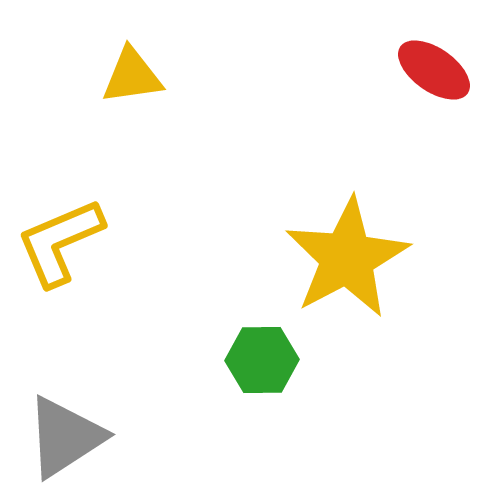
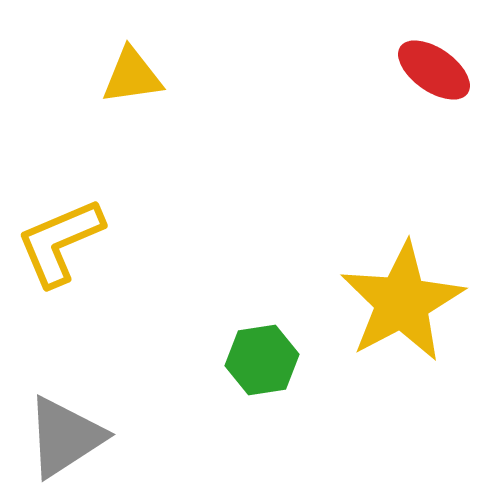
yellow star: moved 55 px right, 44 px down
green hexagon: rotated 8 degrees counterclockwise
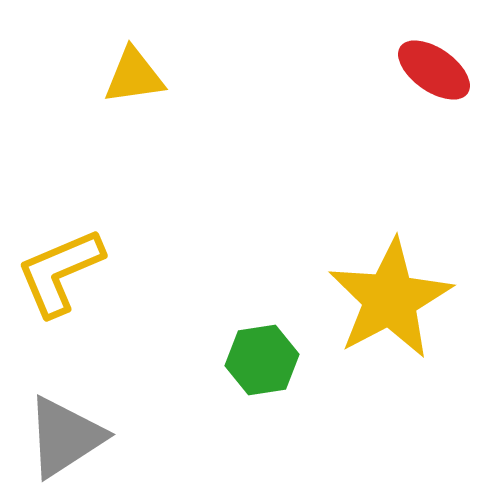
yellow triangle: moved 2 px right
yellow L-shape: moved 30 px down
yellow star: moved 12 px left, 3 px up
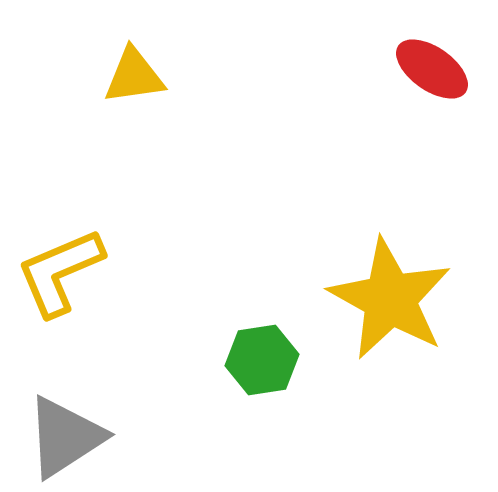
red ellipse: moved 2 px left, 1 px up
yellow star: rotated 15 degrees counterclockwise
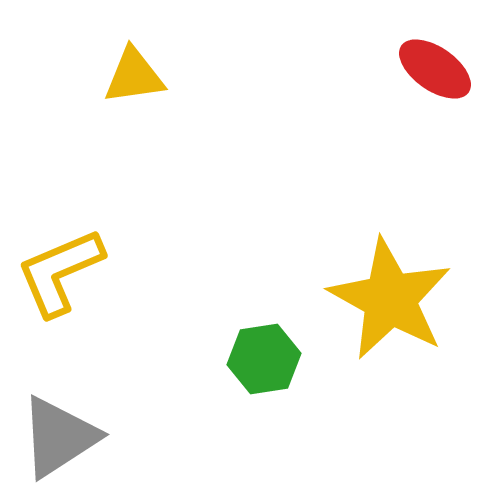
red ellipse: moved 3 px right
green hexagon: moved 2 px right, 1 px up
gray triangle: moved 6 px left
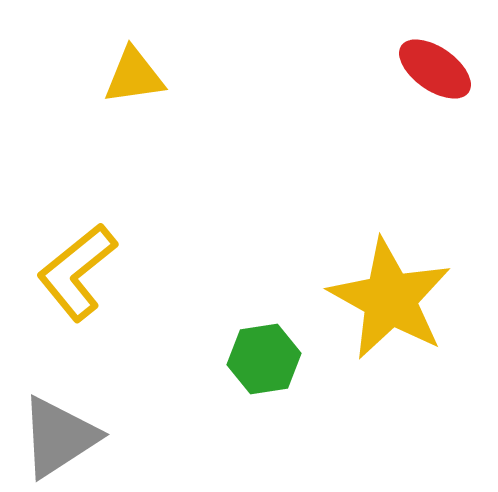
yellow L-shape: moved 17 px right; rotated 16 degrees counterclockwise
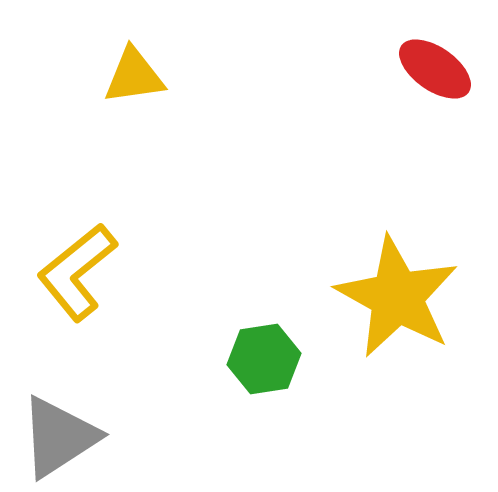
yellow star: moved 7 px right, 2 px up
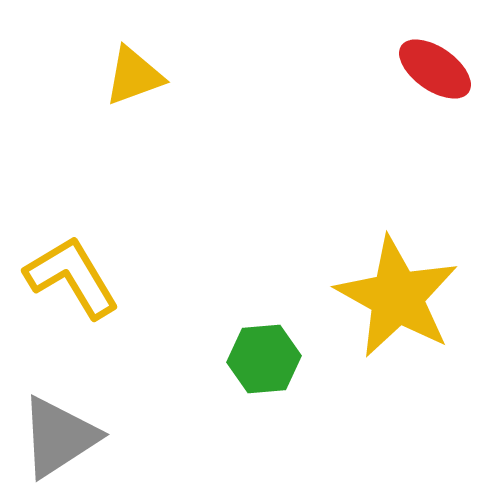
yellow triangle: rotated 12 degrees counterclockwise
yellow L-shape: moved 5 px left, 5 px down; rotated 98 degrees clockwise
green hexagon: rotated 4 degrees clockwise
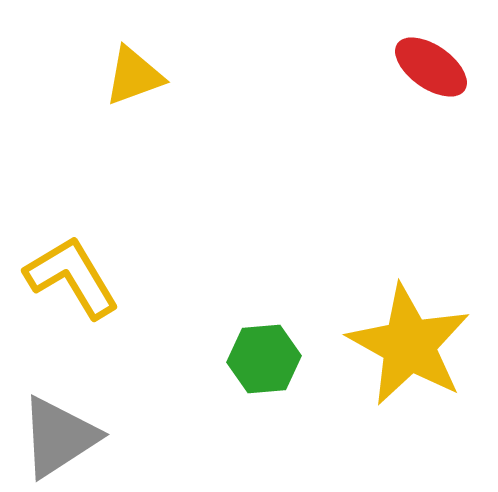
red ellipse: moved 4 px left, 2 px up
yellow star: moved 12 px right, 48 px down
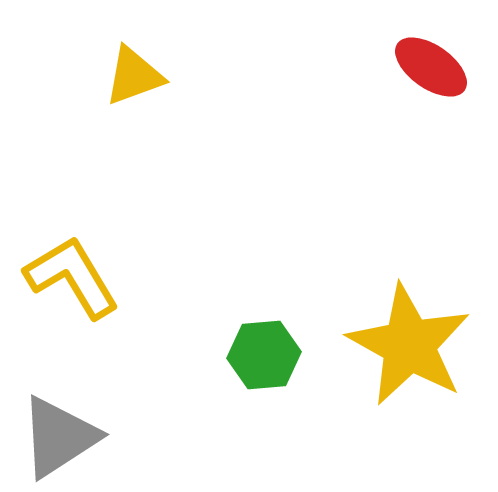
green hexagon: moved 4 px up
